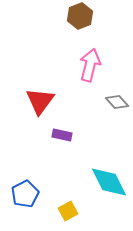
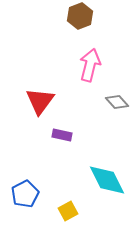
cyan diamond: moved 2 px left, 2 px up
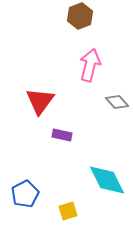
yellow square: rotated 12 degrees clockwise
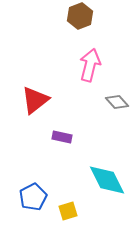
red triangle: moved 5 px left, 1 px up; rotated 16 degrees clockwise
purple rectangle: moved 2 px down
blue pentagon: moved 8 px right, 3 px down
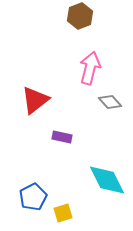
pink arrow: moved 3 px down
gray diamond: moved 7 px left
yellow square: moved 5 px left, 2 px down
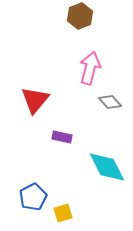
red triangle: rotated 12 degrees counterclockwise
cyan diamond: moved 13 px up
